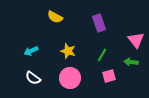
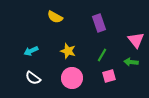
pink circle: moved 2 px right
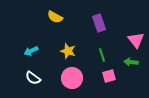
green line: rotated 48 degrees counterclockwise
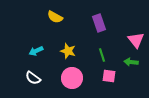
cyan arrow: moved 5 px right
pink square: rotated 24 degrees clockwise
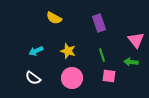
yellow semicircle: moved 1 px left, 1 px down
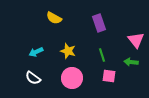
cyan arrow: moved 1 px down
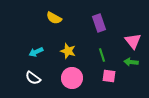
pink triangle: moved 3 px left, 1 px down
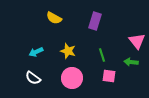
purple rectangle: moved 4 px left, 2 px up; rotated 36 degrees clockwise
pink triangle: moved 4 px right
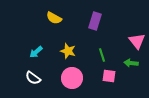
cyan arrow: rotated 16 degrees counterclockwise
green arrow: moved 1 px down
